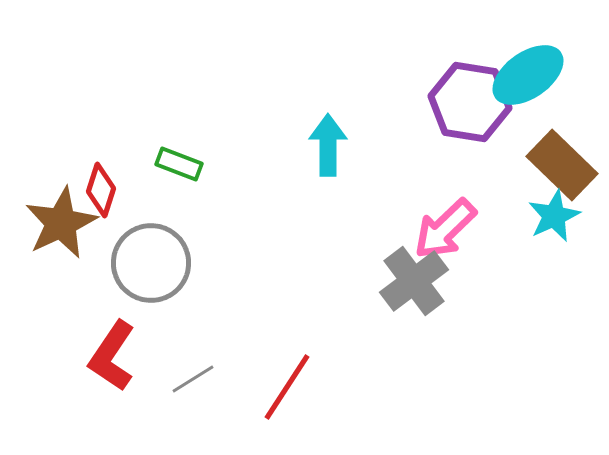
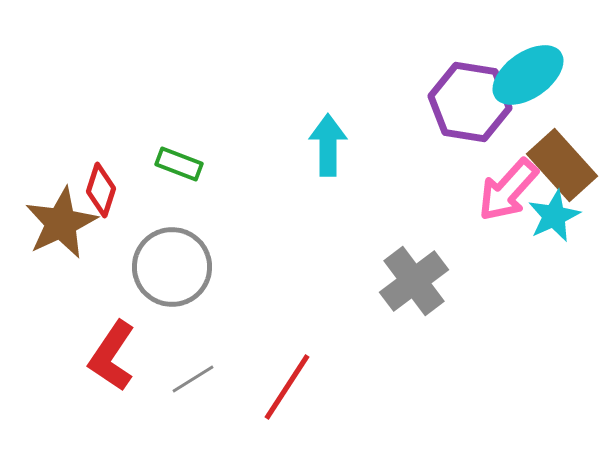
brown rectangle: rotated 4 degrees clockwise
pink arrow: moved 63 px right, 39 px up; rotated 4 degrees counterclockwise
gray circle: moved 21 px right, 4 px down
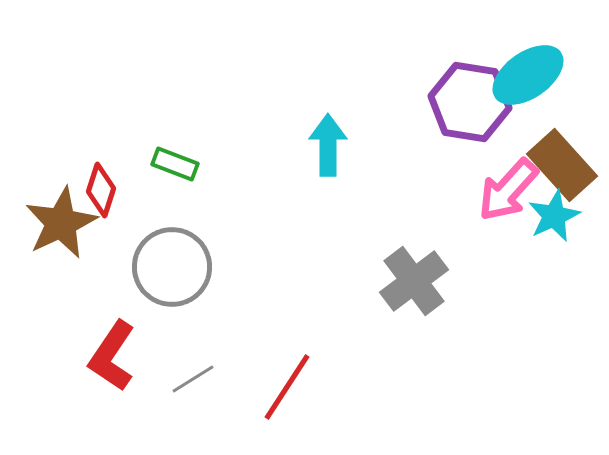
green rectangle: moved 4 px left
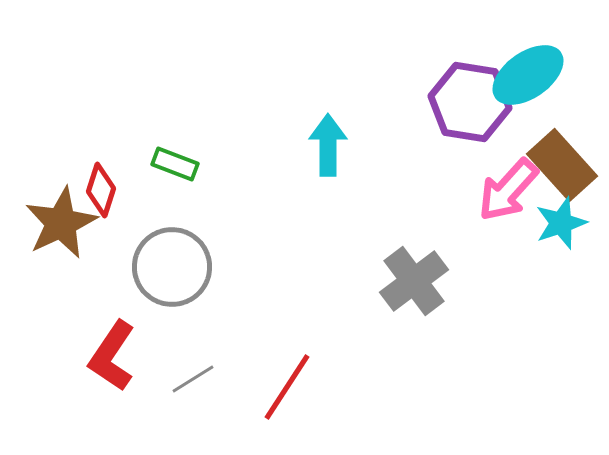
cyan star: moved 7 px right, 7 px down; rotated 6 degrees clockwise
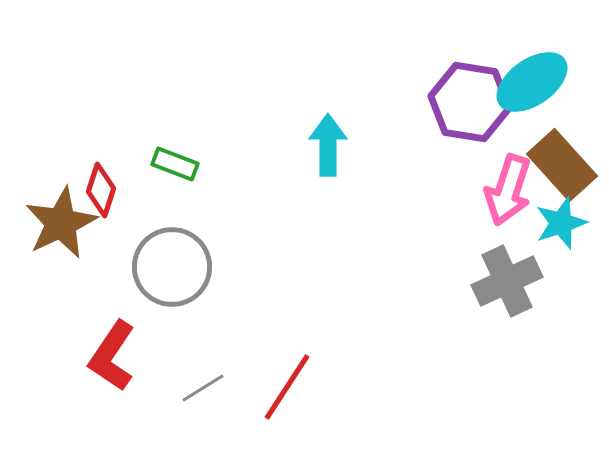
cyan ellipse: moved 4 px right, 7 px down
pink arrow: rotated 24 degrees counterclockwise
gray cross: moved 93 px right; rotated 12 degrees clockwise
gray line: moved 10 px right, 9 px down
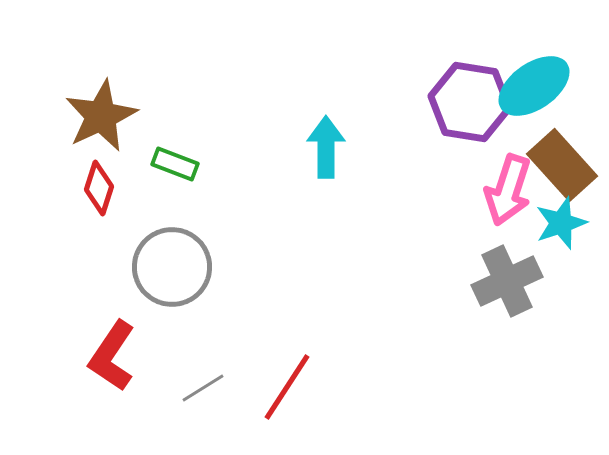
cyan ellipse: moved 2 px right, 4 px down
cyan arrow: moved 2 px left, 2 px down
red diamond: moved 2 px left, 2 px up
brown star: moved 40 px right, 107 px up
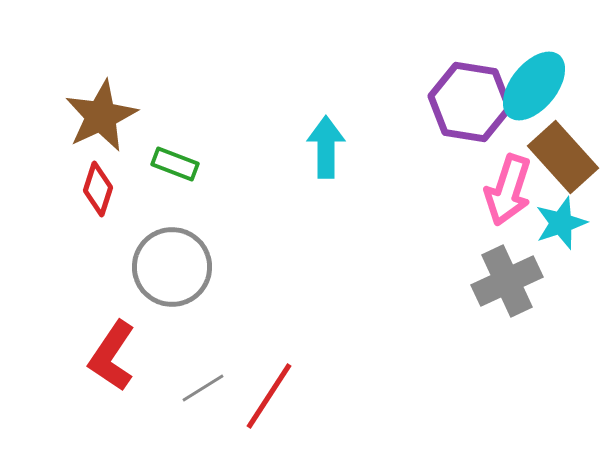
cyan ellipse: rotated 16 degrees counterclockwise
brown rectangle: moved 1 px right, 8 px up
red diamond: moved 1 px left, 1 px down
red line: moved 18 px left, 9 px down
